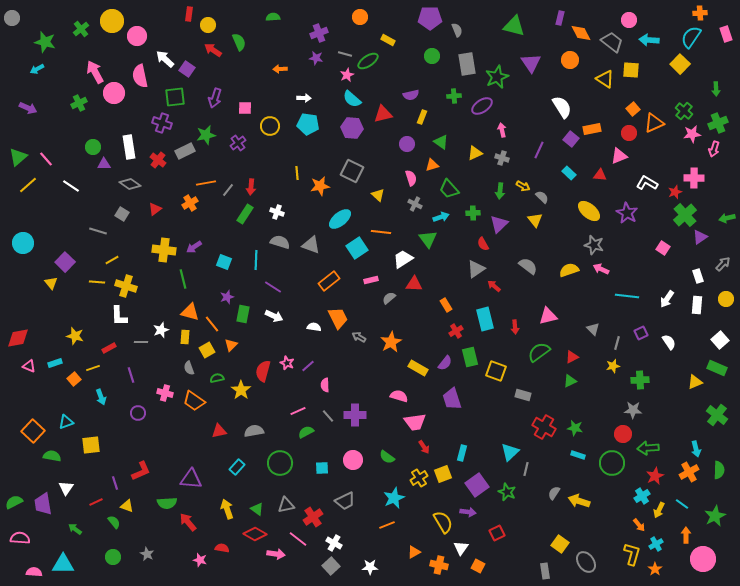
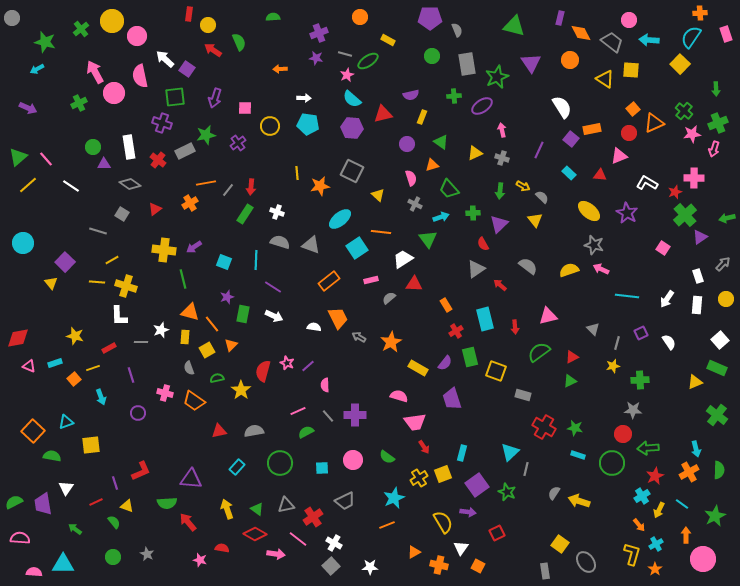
red arrow at (494, 286): moved 6 px right, 1 px up
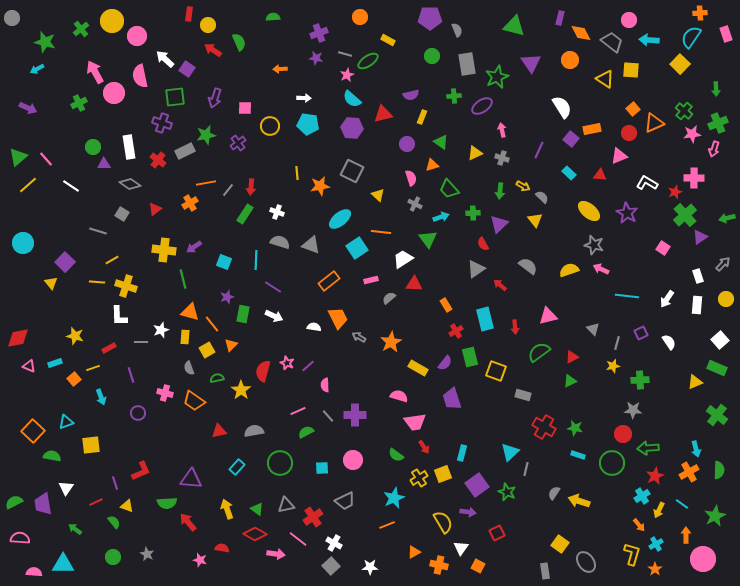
green semicircle at (387, 457): moved 9 px right, 2 px up
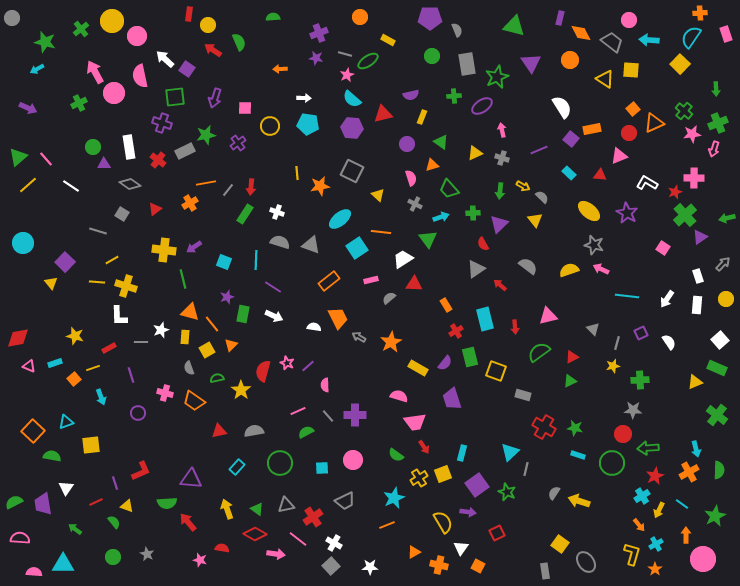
purple line at (539, 150): rotated 42 degrees clockwise
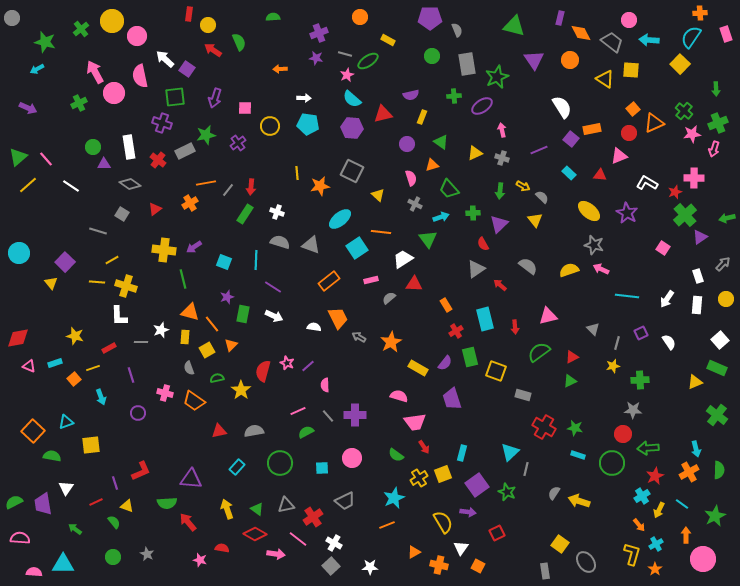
purple triangle at (531, 63): moved 3 px right, 3 px up
cyan circle at (23, 243): moved 4 px left, 10 px down
pink circle at (353, 460): moved 1 px left, 2 px up
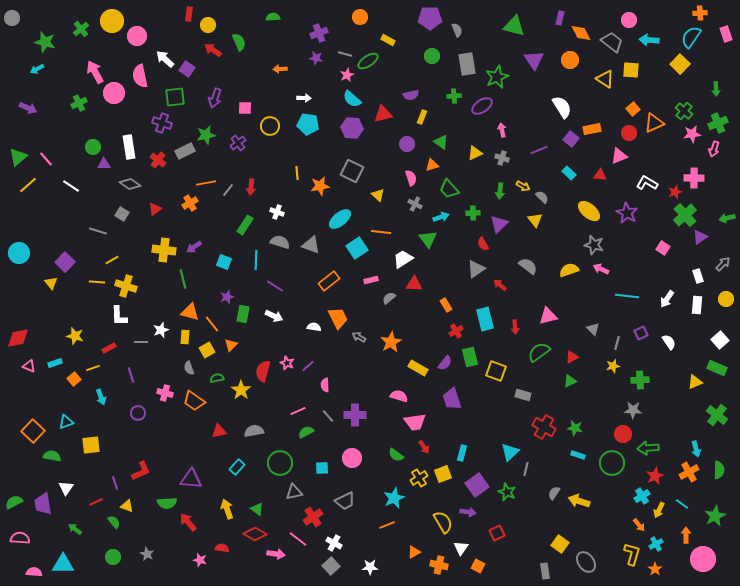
green rectangle at (245, 214): moved 11 px down
purple line at (273, 287): moved 2 px right, 1 px up
gray triangle at (286, 505): moved 8 px right, 13 px up
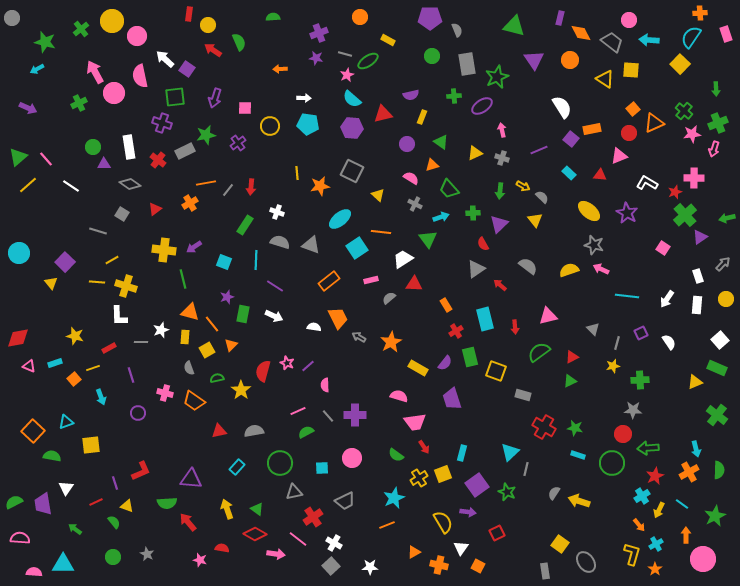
pink semicircle at (411, 178): rotated 42 degrees counterclockwise
